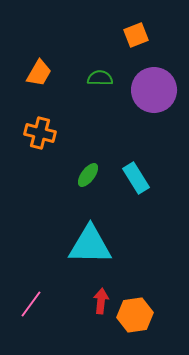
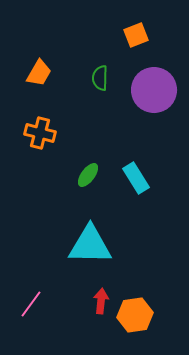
green semicircle: rotated 90 degrees counterclockwise
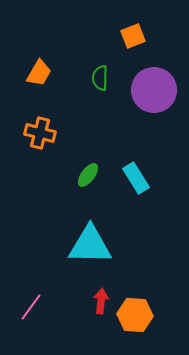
orange square: moved 3 px left, 1 px down
pink line: moved 3 px down
orange hexagon: rotated 12 degrees clockwise
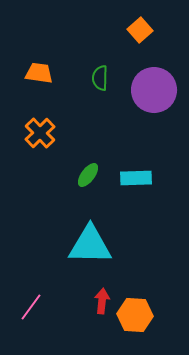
orange square: moved 7 px right, 6 px up; rotated 20 degrees counterclockwise
orange trapezoid: rotated 112 degrees counterclockwise
orange cross: rotated 32 degrees clockwise
cyan rectangle: rotated 60 degrees counterclockwise
red arrow: moved 1 px right
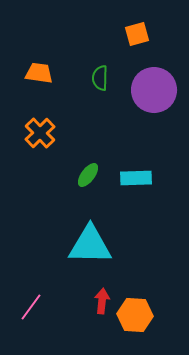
orange square: moved 3 px left, 4 px down; rotated 25 degrees clockwise
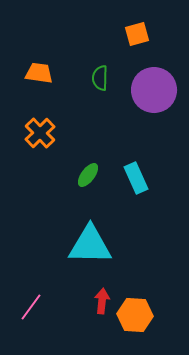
cyan rectangle: rotated 68 degrees clockwise
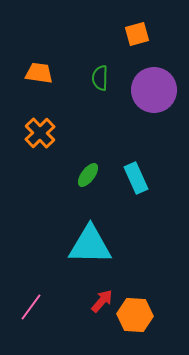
red arrow: rotated 35 degrees clockwise
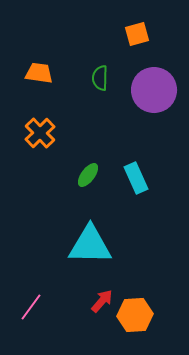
orange hexagon: rotated 8 degrees counterclockwise
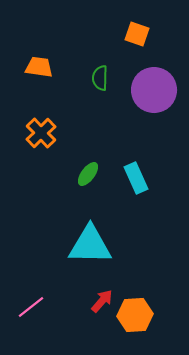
orange square: rotated 35 degrees clockwise
orange trapezoid: moved 6 px up
orange cross: moved 1 px right
green ellipse: moved 1 px up
pink line: rotated 16 degrees clockwise
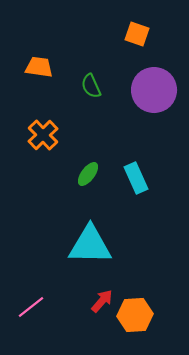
green semicircle: moved 9 px left, 8 px down; rotated 25 degrees counterclockwise
orange cross: moved 2 px right, 2 px down
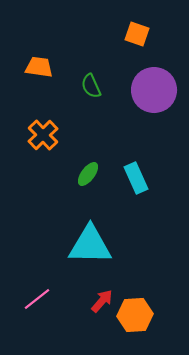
pink line: moved 6 px right, 8 px up
